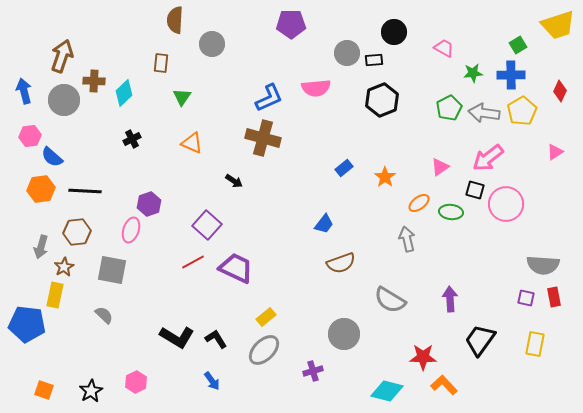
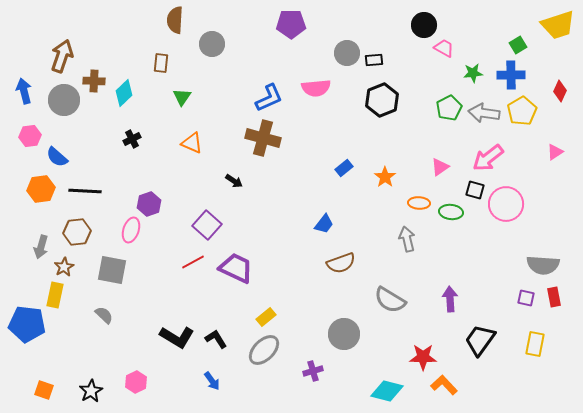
black circle at (394, 32): moved 30 px right, 7 px up
blue semicircle at (52, 157): moved 5 px right
orange ellipse at (419, 203): rotated 40 degrees clockwise
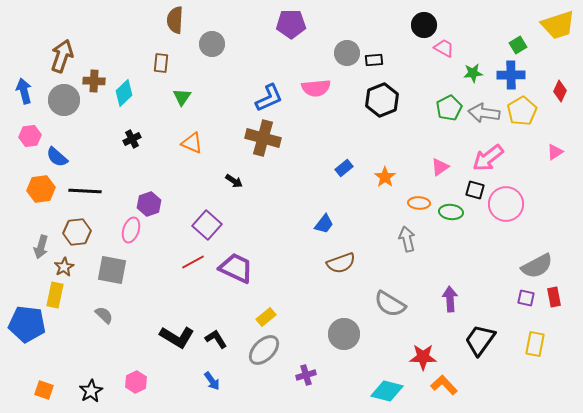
gray semicircle at (543, 265): moved 6 px left, 1 px down; rotated 32 degrees counterclockwise
gray semicircle at (390, 300): moved 4 px down
purple cross at (313, 371): moved 7 px left, 4 px down
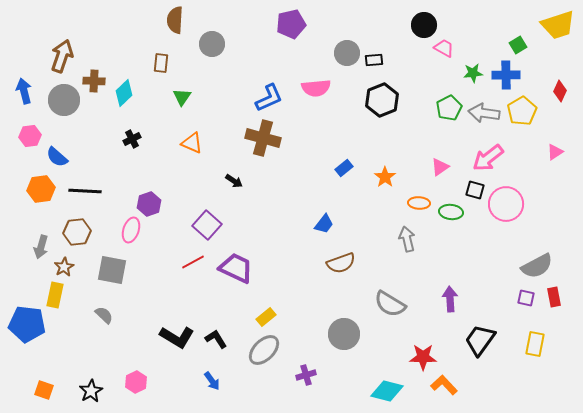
purple pentagon at (291, 24): rotated 12 degrees counterclockwise
blue cross at (511, 75): moved 5 px left
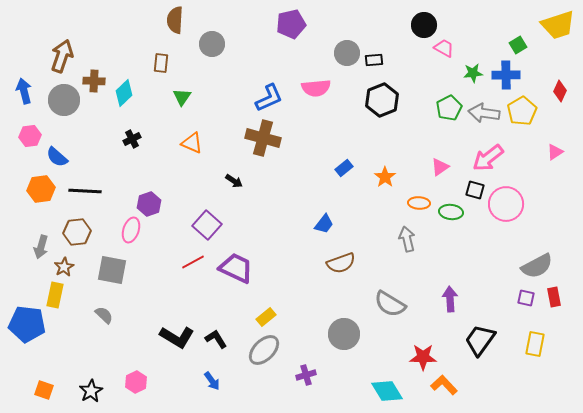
cyan diamond at (387, 391): rotated 44 degrees clockwise
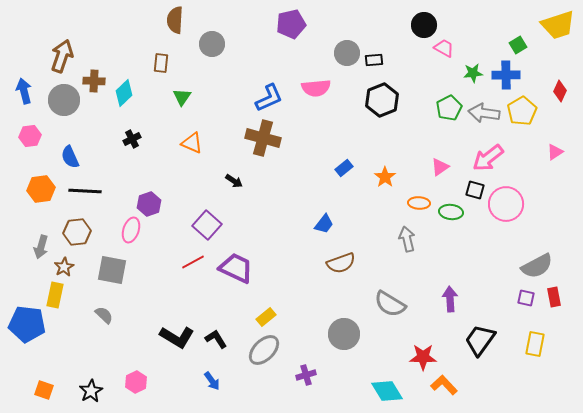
blue semicircle at (57, 157): moved 13 px right; rotated 25 degrees clockwise
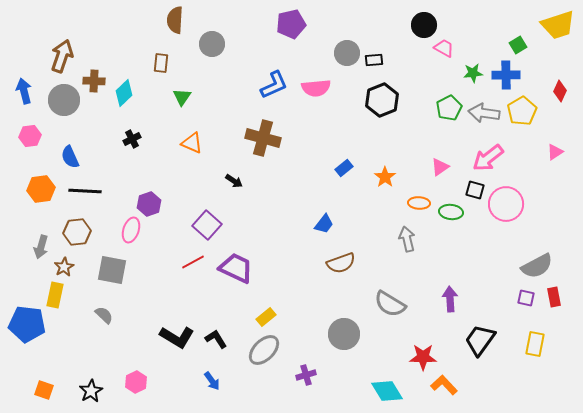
blue L-shape at (269, 98): moved 5 px right, 13 px up
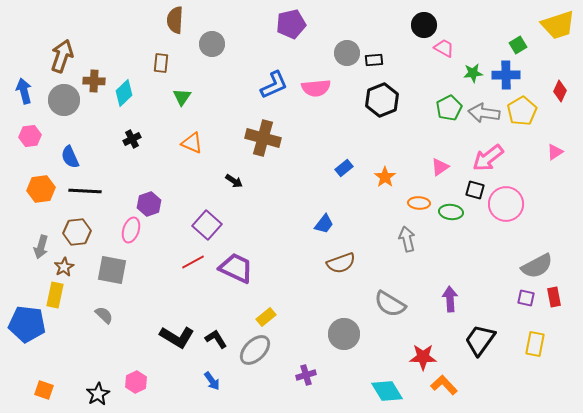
gray ellipse at (264, 350): moved 9 px left
black star at (91, 391): moved 7 px right, 3 px down
